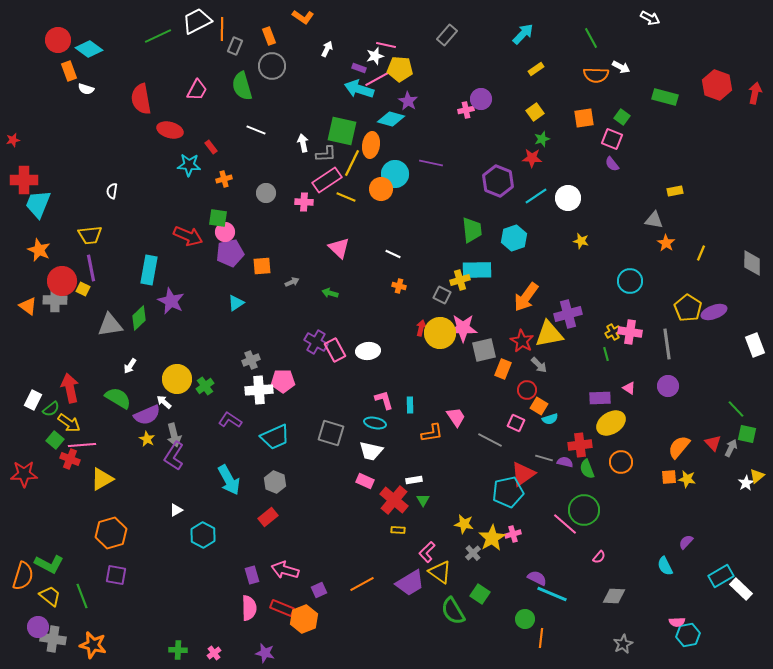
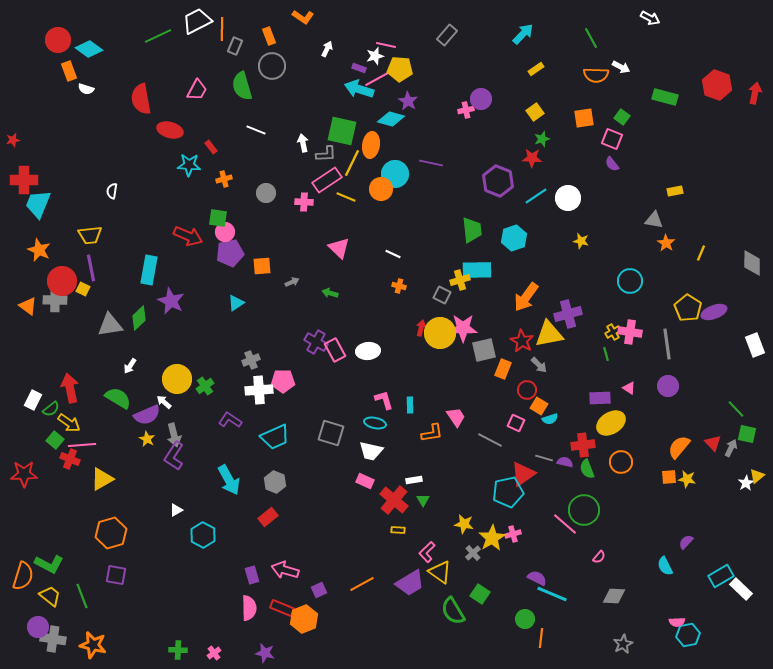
red cross at (580, 445): moved 3 px right
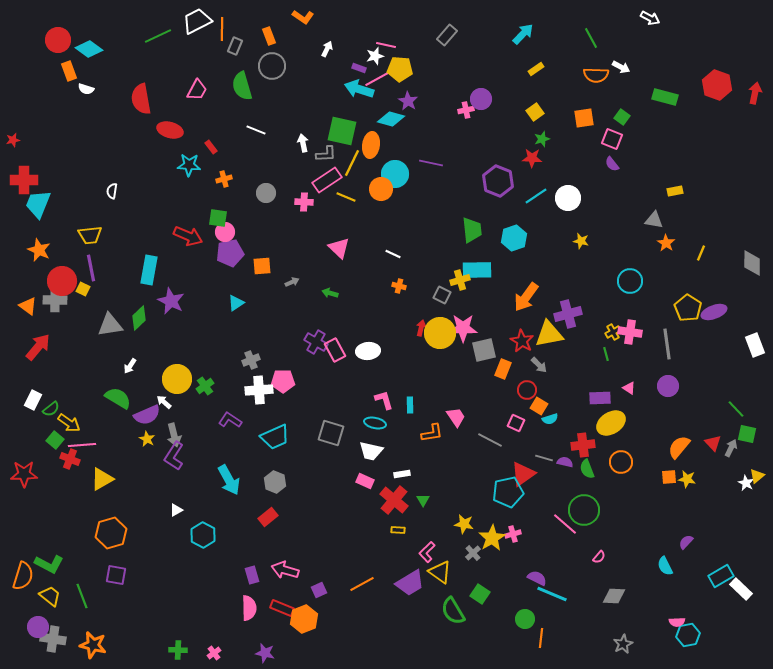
red arrow at (70, 388): moved 32 px left, 41 px up; rotated 52 degrees clockwise
white rectangle at (414, 480): moved 12 px left, 6 px up
white star at (746, 483): rotated 14 degrees counterclockwise
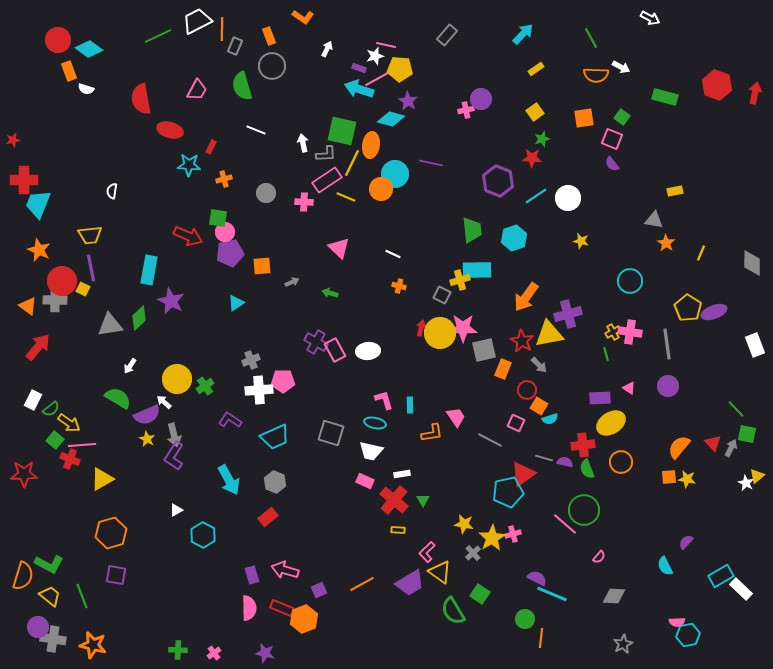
red rectangle at (211, 147): rotated 64 degrees clockwise
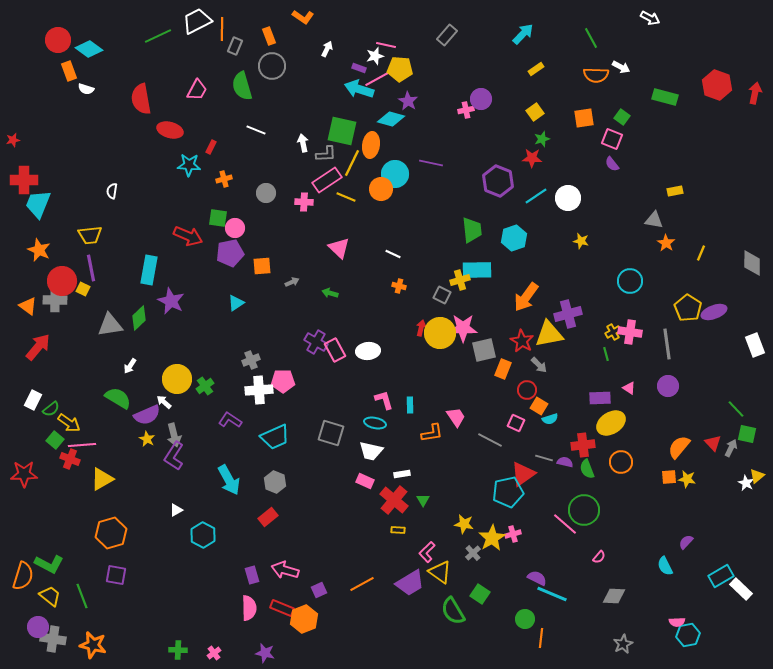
pink circle at (225, 232): moved 10 px right, 4 px up
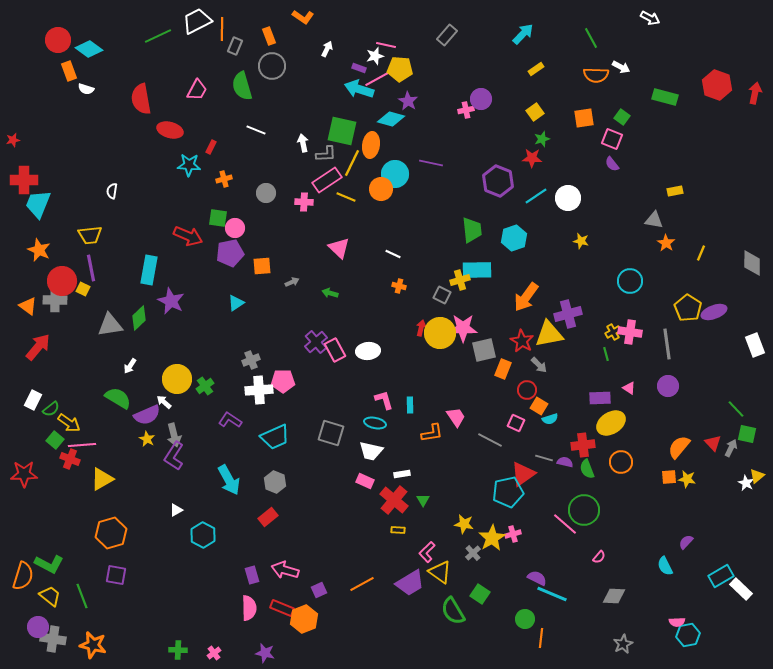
purple cross at (316, 342): rotated 20 degrees clockwise
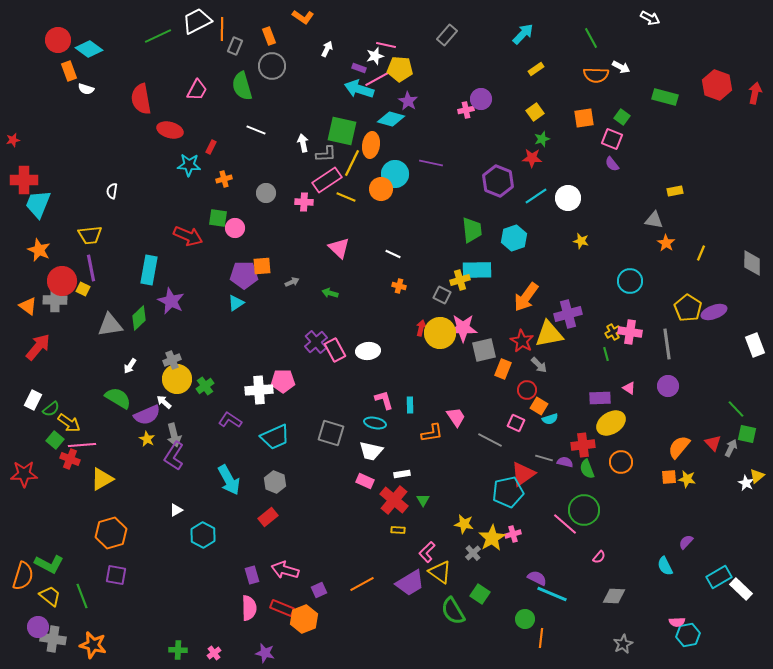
purple pentagon at (230, 253): moved 14 px right, 22 px down; rotated 12 degrees clockwise
gray cross at (251, 360): moved 79 px left
cyan rectangle at (721, 576): moved 2 px left, 1 px down
